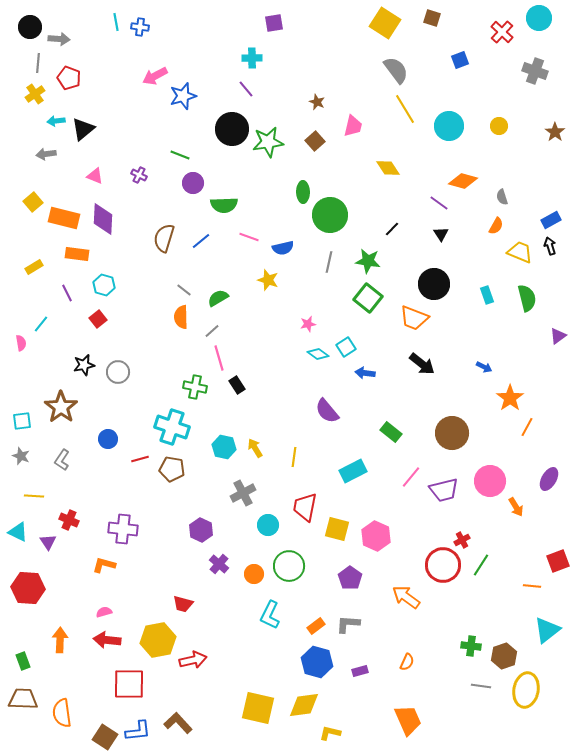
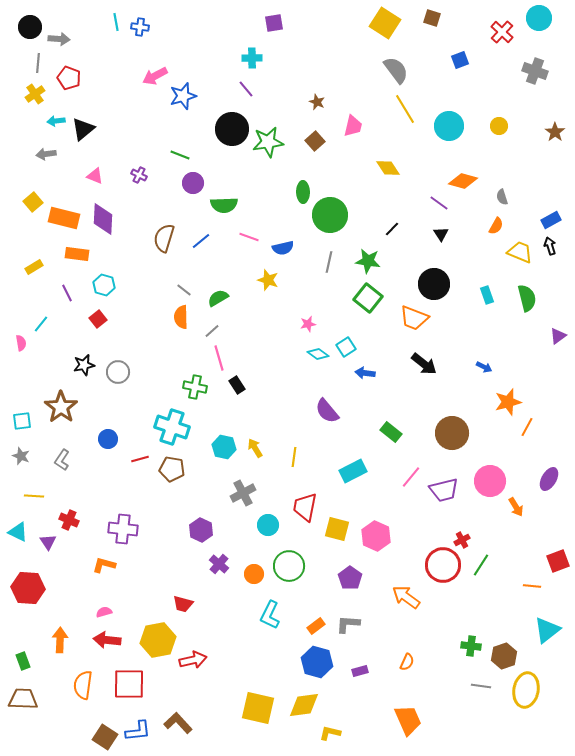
black arrow at (422, 364): moved 2 px right
orange star at (510, 398): moved 2 px left, 4 px down; rotated 20 degrees clockwise
orange semicircle at (62, 713): moved 21 px right, 28 px up; rotated 16 degrees clockwise
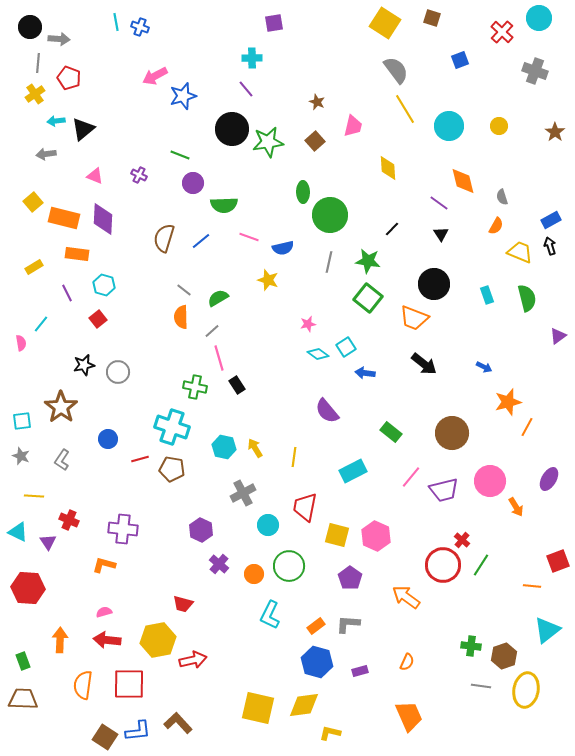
blue cross at (140, 27): rotated 12 degrees clockwise
yellow diamond at (388, 168): rotated 30 degrees clockwise
orange diamond at (463, 181): rotated 60 degrees clockwise
yellow square at (337, 529): moved 6 px down
red cross at (462, 540): rotated 21 degrees counterclockwise
orange trapezoid at (408, 720): moved 1 px right, 4 px up
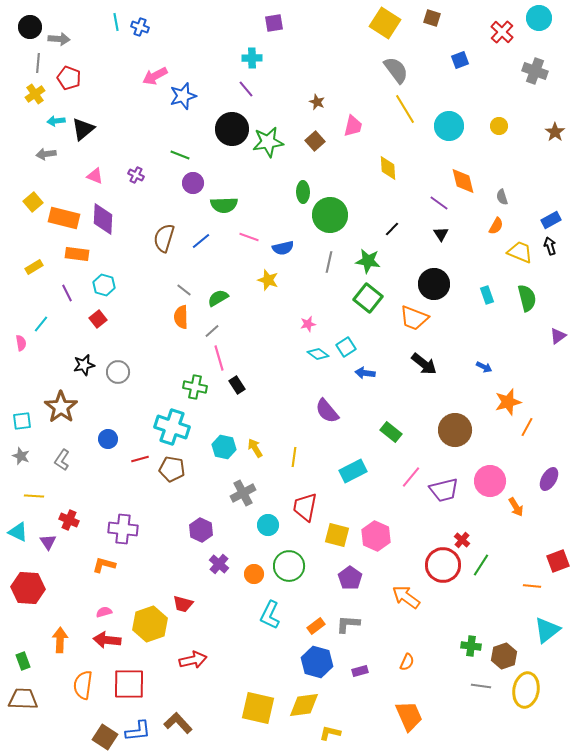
purple cross at (139, 175): moved 3 px left
brown circle at (452, 433): moved 3 px right, 3 px up
yellow hexagon at (158, 640): moved 8 px left, 16 px up; rotated 8 degrees counterclockwise
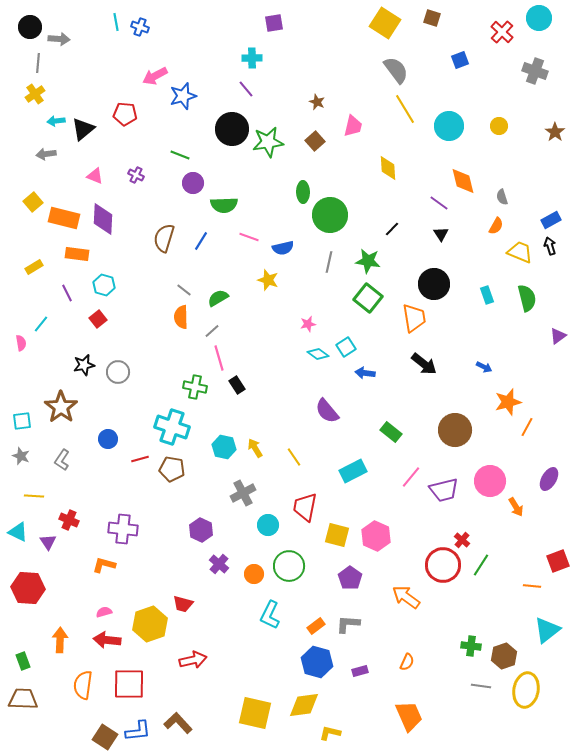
red pentagon at (69, 78): moved 56 px right, 36 px down; rotated 15 degrees counterclockwise
blue line at (201, 241): rotated 18 degrees counterclockwise
orange trapezoid at (414, 318): rotated 120 degrees counterclockwise
yellow line at (294, 457): rotated 42 degrees counterclockwise
yellow square at (258, 708): moved 3 px left, 5 px down
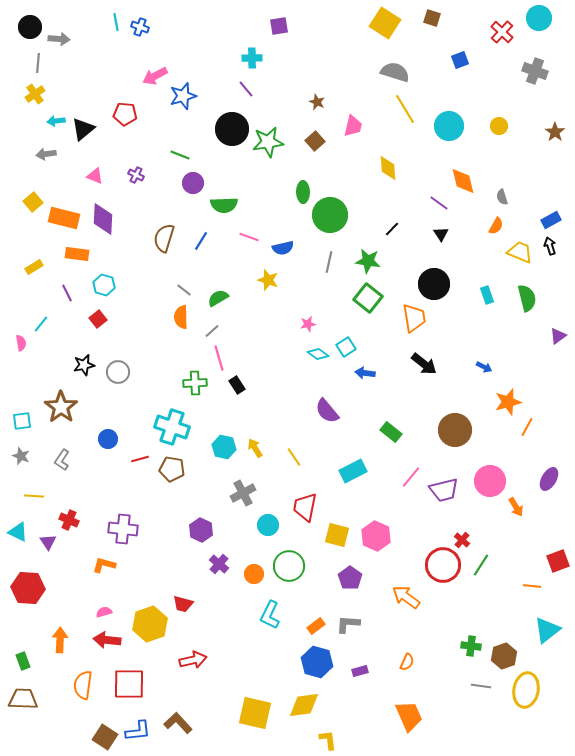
purple square at (274, 23): moved 5 px right, 3 px down
gray semicircle at (396, 70): moved 1 px left, 2 px down; rotated 36 degrees counterclockwise
green cross at (195, 387): moved 4 px up; rotated 15 degrees counterclockwise
yellow L-shape at (330, 733): moved 2 px left, 7 px down; rotated 70 degrees clockwise
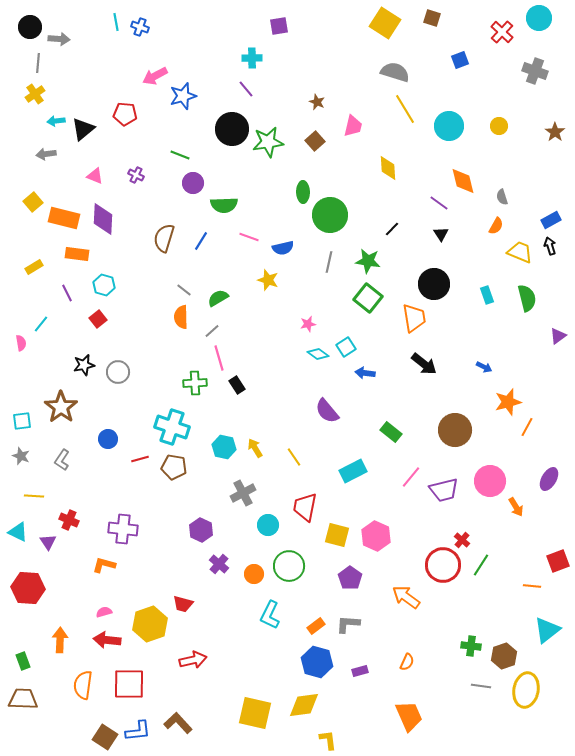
brown pentagon at (172, 469): moved 2 px right, 2 px up
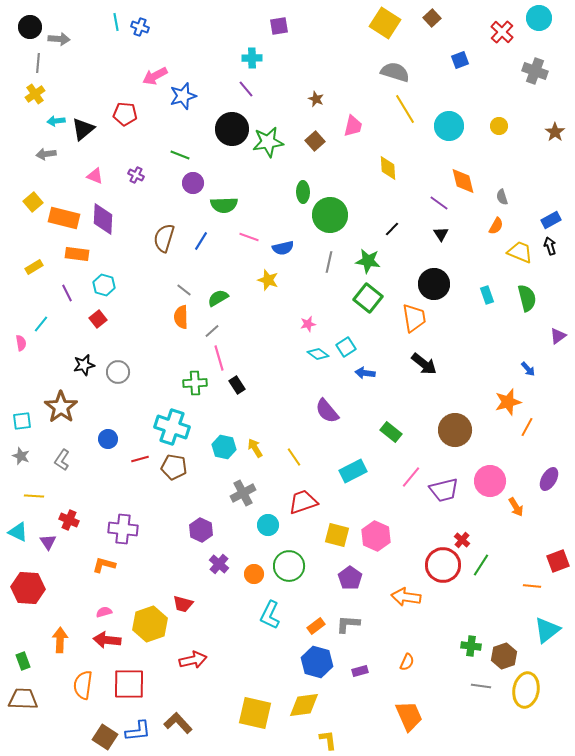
brown square at (432, 18): rotated 30 degrees clockwise
brown star at (317, 102): moved 1 px left, 3 px up
blue arrow at (484, 367): moved 44 px right, 2 px down; rotated 21 degrees clockwise
red trapezoid at (305, 507): moved 2 px left, 5 px up; rotated 60 degrees clockwise
orange arrow at (406, 597): rotated 28 degrees counterclockwise
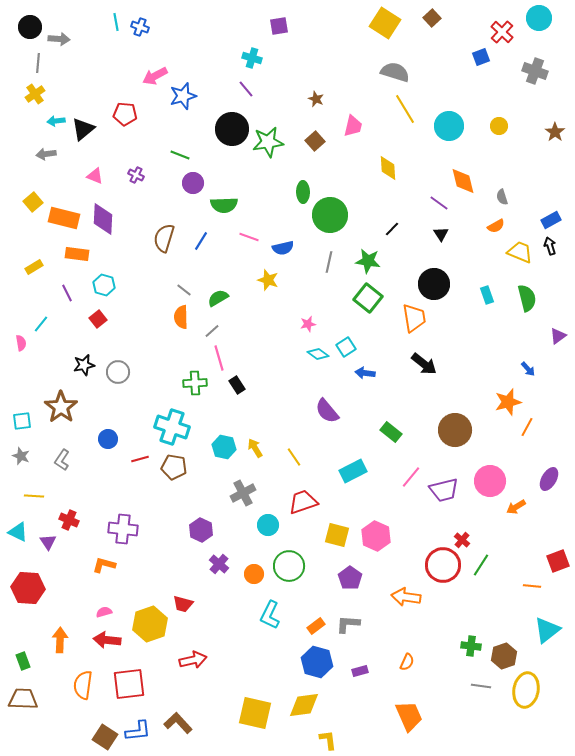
cyan cross at (252, 58): rotated 18 degrees clockwise
blue square at (460, 60): moved 21 px right, 3 px up
orange semicircle at (496, 226): rotated 30 degrees clockwise
orange arrow at (516, 507): rotated 90 degrees clockwise
red square at (129, 684): rotated 8 degrees counterclockwise
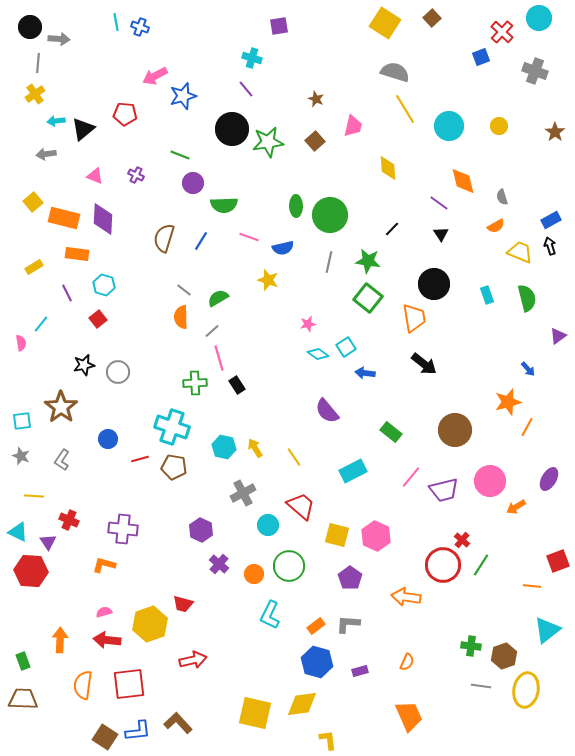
green ellipse at (303, 192): moved 7 px left, 14 px down
red trapezoid at (303, 502): moved 2 px left, 4 px down; rotated 60 degrees clockwise
red hexagon at (28, 588): moved 3 px right, 17 px up
yellow diamond at (304, 705): moved 2 px left, 1 px up
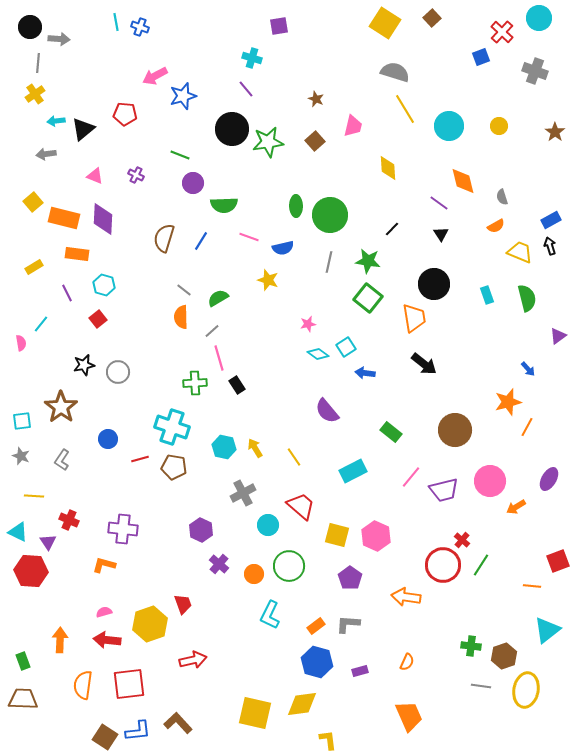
red trapezoid at (183, 604): rotated 125 degrees counterclockwise
